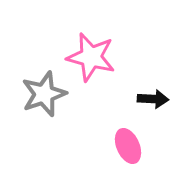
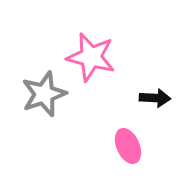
black arrow: moved 2 px right, 1 px up
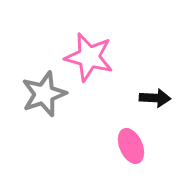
pink star: moved 2 px left
pink ellipse: moved 3 px right
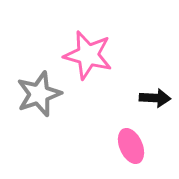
pink star: moved 1 px left, 2 px up
gray star: moved 5 px left
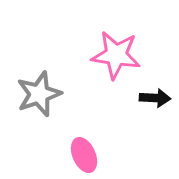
pink star: moved 28 px right; rotated 6 degrees counterclockwise
pink ellipse: moved 47 px left, 9 px down
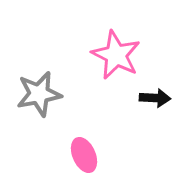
pink star: rotated 18 degrees clockwise
gray star: rotated 9 degrees clockwise
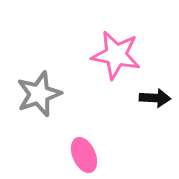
pink star: rotated 15 degrees counterclockwise
gray star: rotated 9 degrees counterclockwise
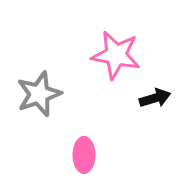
black arrow: rotated 20 degrees counterclockwise
pink ellipse: rotated 24 degrees clockwise
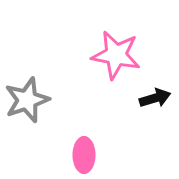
gray star: moved 12 px left, 6 px down
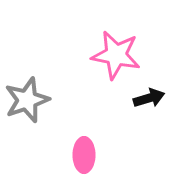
black arrow: moved 6 px left
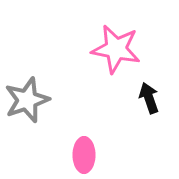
pink star: moved 6 px up
black arrow: rotated 92 degrees counterclockwise
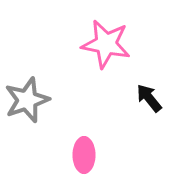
pink star: moved 10 px left, 5 px up
black arrow: rotated 20 degrees counterclockwise
